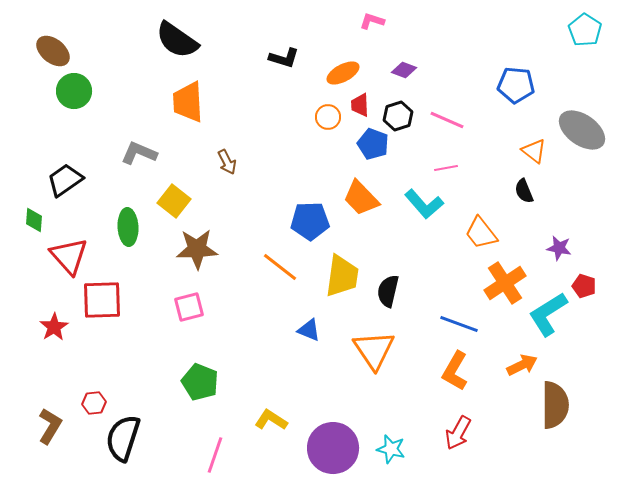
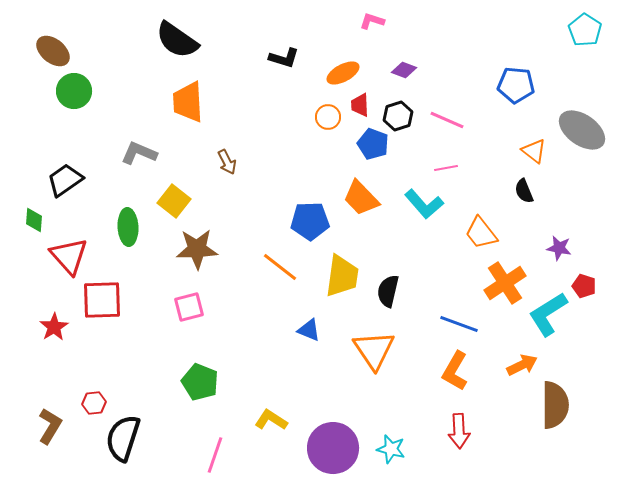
red arrow at (458, 433): moved 1 px right, 2 px up; rotated 32 degrees counterclockwise
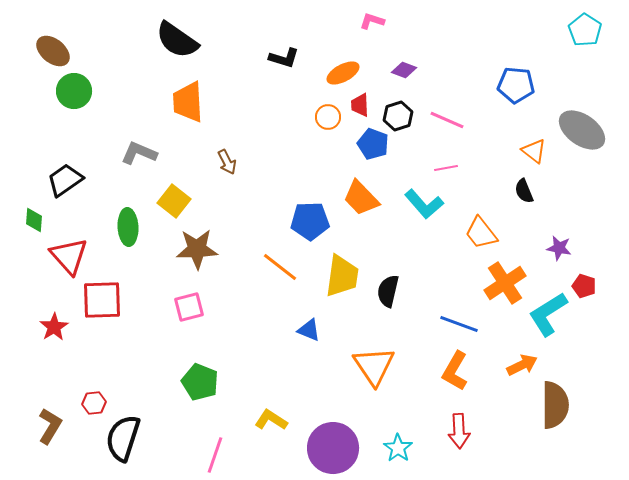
orange triangle at (374, 350): moved 16 px down
cyan star at (391, 449): moved 7 px right, 1 px up; rotated 20 degrees clockwise
